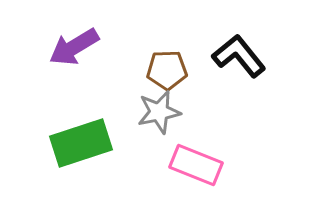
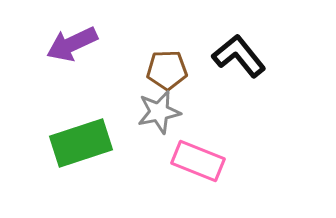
purple arrow: moved 2 px left, 3 px up; rotated 6 degrees clockwise
pink rectangle: moved 2 px right, 4 px up
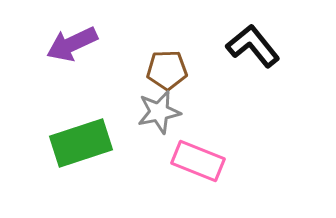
black L-shape: moved 14 px right, 10 px up
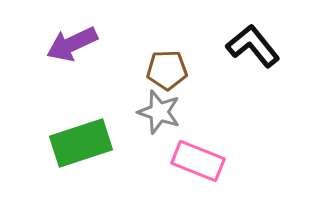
gray star: rotated 30 degrees clockwise
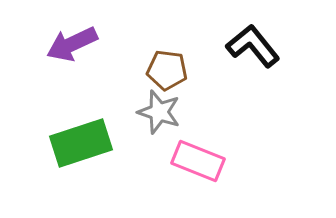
brown pentagon: rotated 9 degrees clockwise
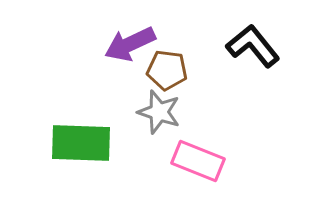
purple arrow: moved 58 px right
green rectangle: rotated 20 degrees clockwise
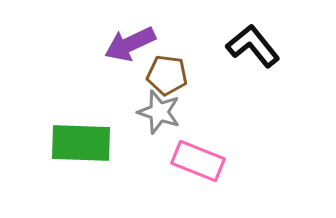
brown pentagon: moved 5 px down
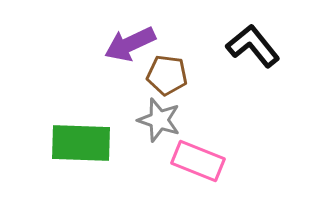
gray star: moved 8 px down
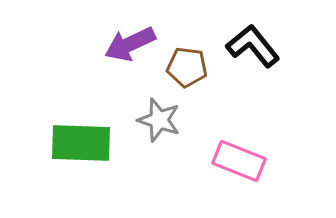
brown pentagon: moved 20 px right, 8 px up
pink rectangle: moved 41 px right
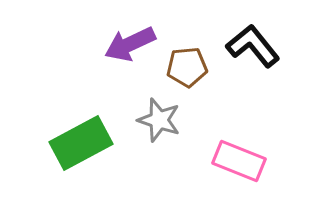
brown pentagon: rotated 12 degrees counterclockwise
green rectangle: rotated 30 degrees counterclockwise
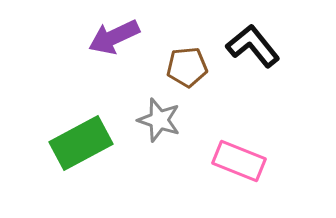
purple arrow: moved 16 px left, 7 px up
